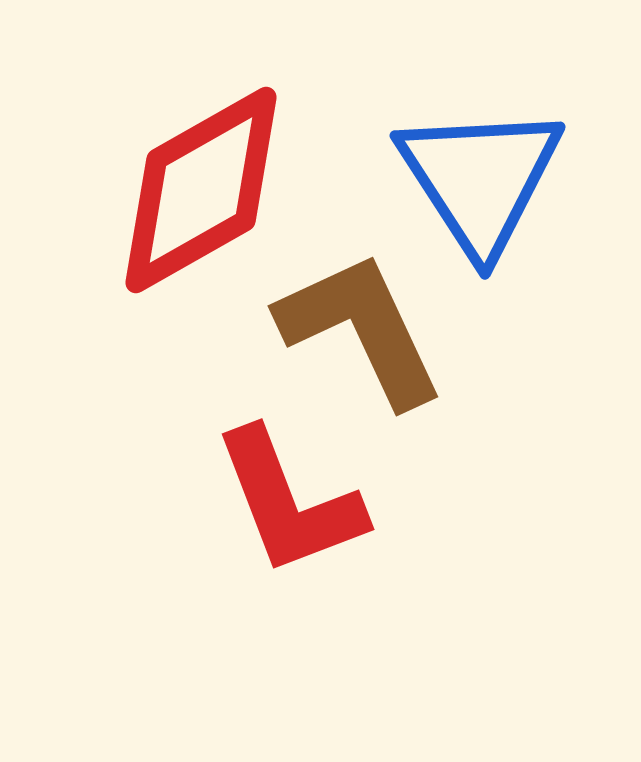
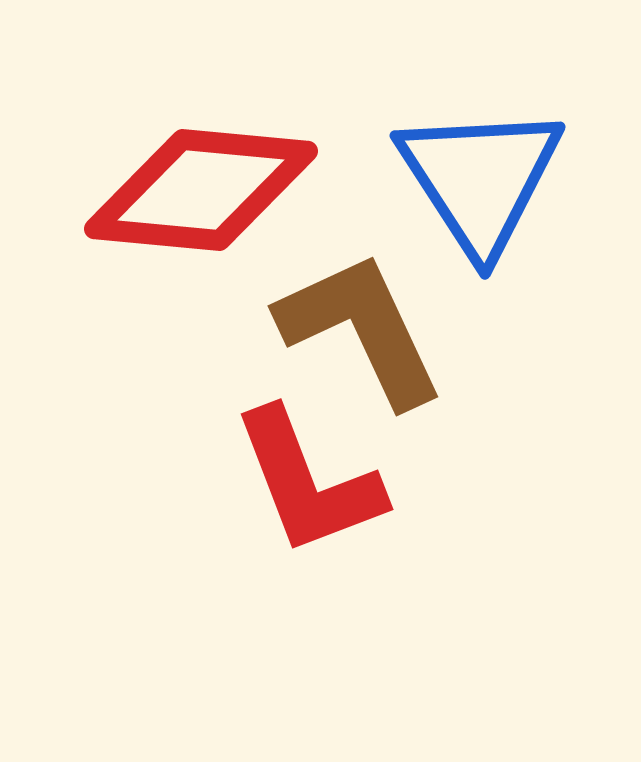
red diamond: rotated 35 degrees clockwise
red L-shape: moved 19 px right, 20 px up
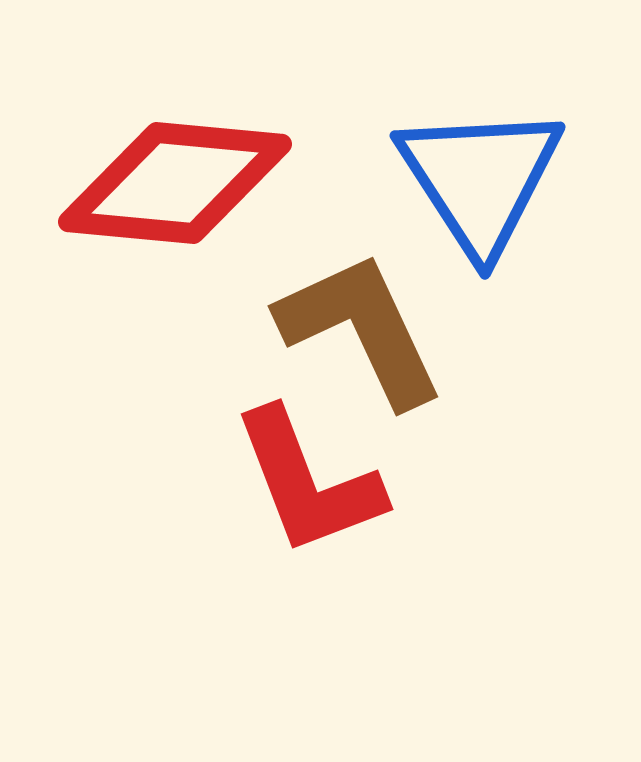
red diamond: moved 26 px left, 7 px up
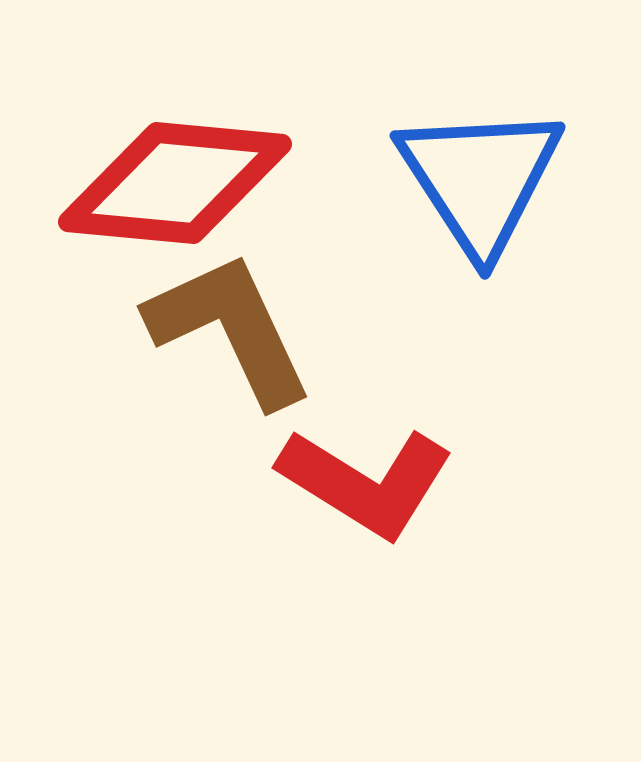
brown L-shape: moved 131 px left
red L-shape: moved 58 px right; rotated 37 degrees counterclockwise
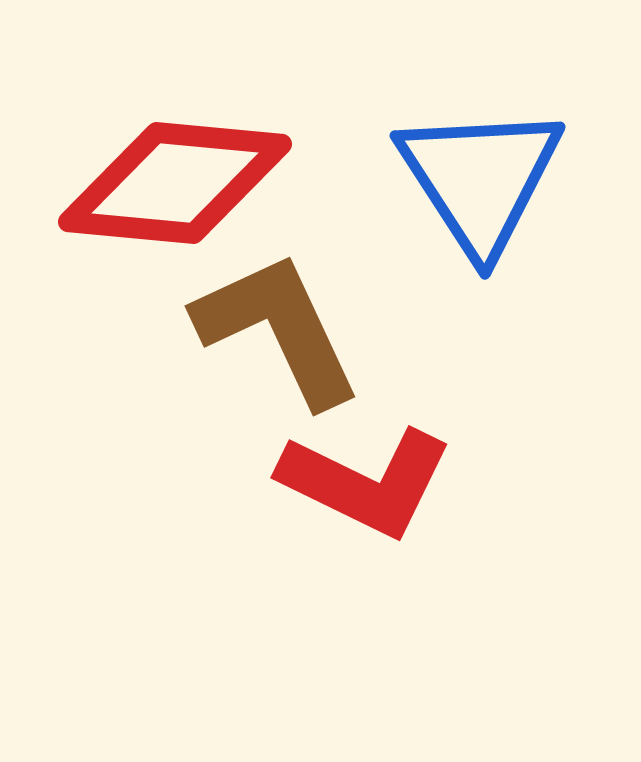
brown L-shape: moved 48 px right
red L-shape: rotated 6 degrees counterclockwise
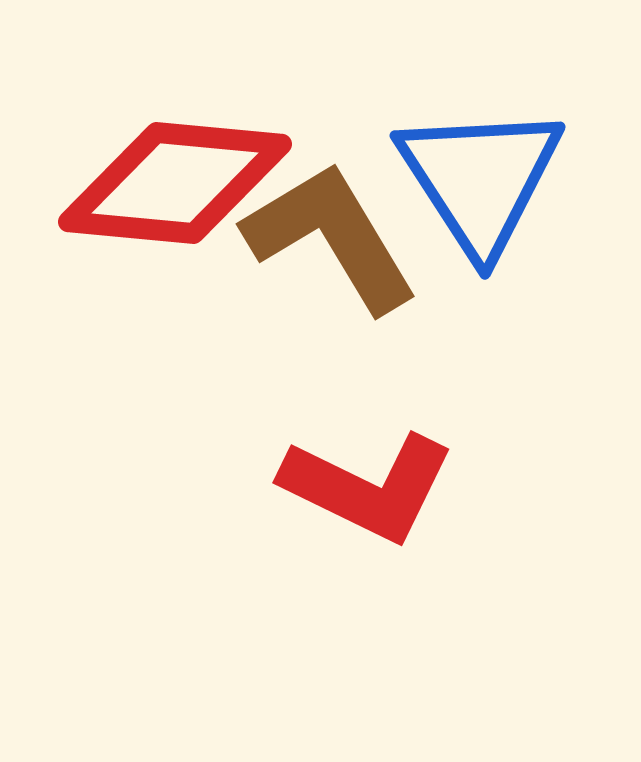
brown L-shape: moved 53 px right, 92 px up; rotated 6 degrees counterclockwise
red L-shape: moved 2 px right, 5 px down
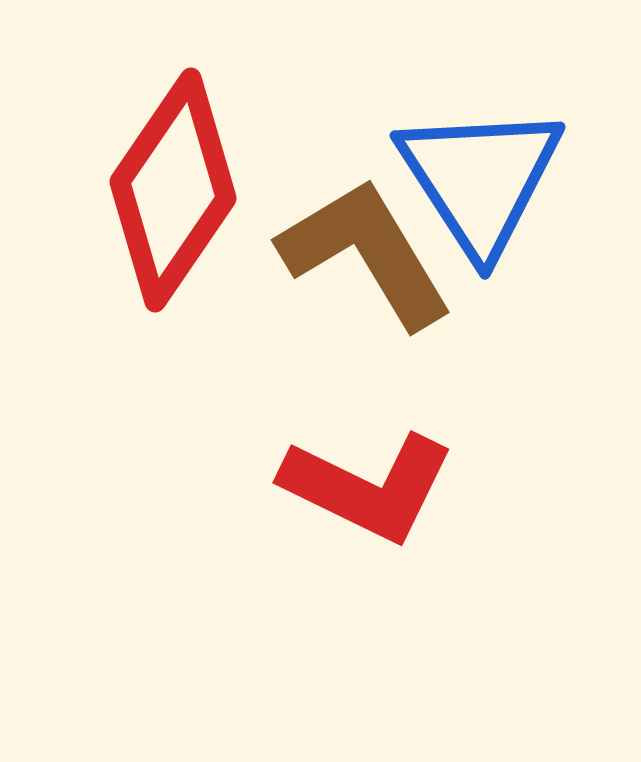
red diamond: moved 2 px left, 7 px down; rotated 61 degrees counterclockwise
brown L-shape: moved 35 px right, 16 px down
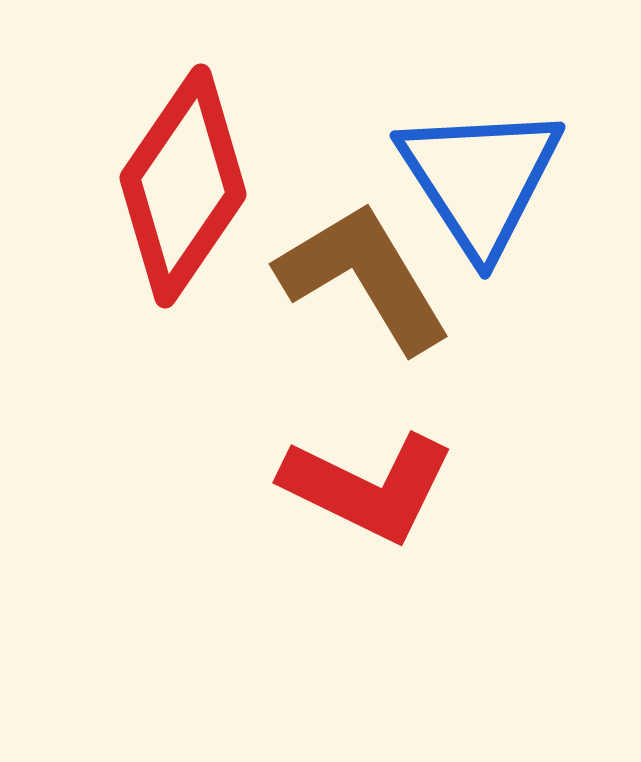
red diamond: moved 10 px right, 4 px up
brown L-shape: moved 2 px left, 24 px down
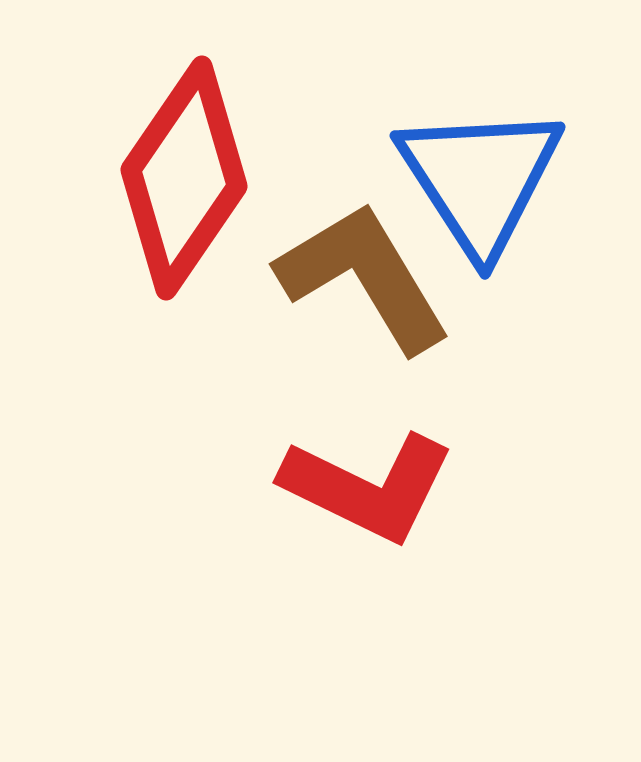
red diamond: moved 1 px right, 8 px up
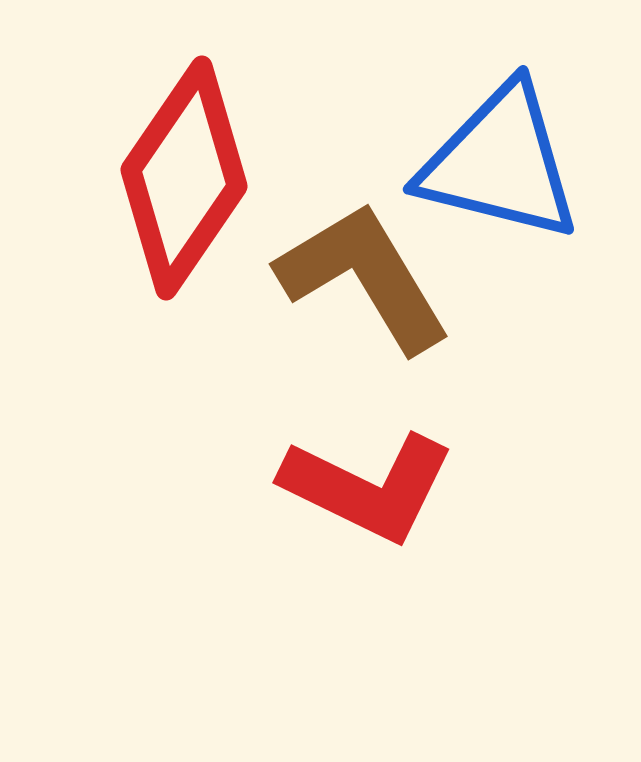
blue triangle: moved 20 px right, 16 px up; rotated 43 degrees counterclockwise
